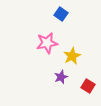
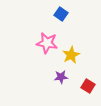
pink star: rotated 20 degrees clockwise
yellow star: moved 1 px left, 1 px up
purple star: rotated 16 degrees clockwise
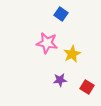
yellow star: moved 1 px right, 1 px up
purple star: moved 1 px left, 3 px down
red square: moved 1 px left, 1 px down
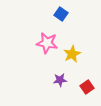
red square: rotated 24 degrees clockwise
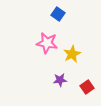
blue square: moved 3 px left
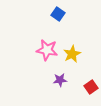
pink star: moved 7 px down
red square: moved 4 px right
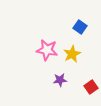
blue square: moved 22 px right, 13 px down
